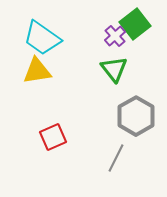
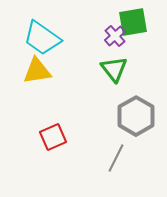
green square: moved 2 px left, 2 px up; rotated 28 degrees clockwise
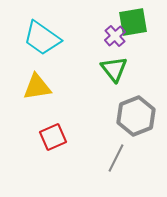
yellow triangle: moved 16 px down
gray hexagon: rotated 9 degrees clockwise
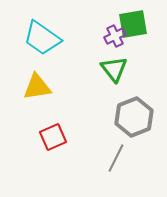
green square: moved 2 px down
purple cross: rotated 15 degrees clockwise
gray hexagon: moved 2 px left, 1 px down
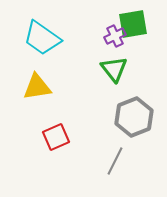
red square: moved 3 px right
gray line: moved 1 px left, 3 px down
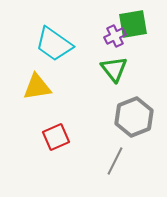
cyan trapezoid: moved 12 px right, 6 px down
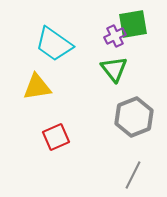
gray line: moved 18 px right, 14 px down
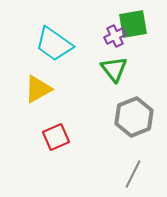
yellow triangle: moved 1 px right, 2 px down; rotated 20 degrees counterclockwise
gray line: moved 1 px up
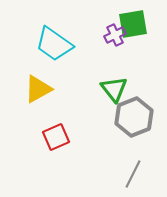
purple cross: moved 1 px up
green triangle: moved 20 px down
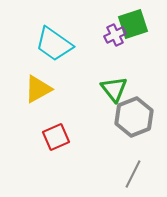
green square: rotated 8 degrees counterclockwise
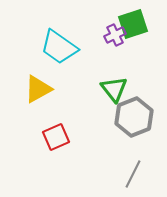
cyan trapezoid: moved 5 px right, 3 px down
